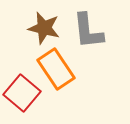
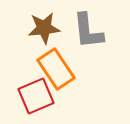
brown star: rotated 20 degrees counterclockwise
red square: moved 14 px right, 3 px down; rotated 27 degrees clockwise
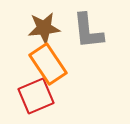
orange rectangle: moved 8 px left, 5 px up
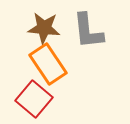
brown star: rotated 12 degrees clockwise
red square: moved 2 px left, 3 px down; rotated 27 degrees counterclockwise
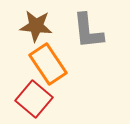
brown star: moved 8 px left, 2 px up
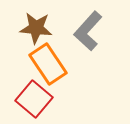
brown star: moved 2 px down
gray L-shape: rotated 48 degrees clockwise
